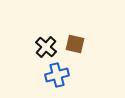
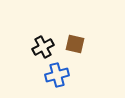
black cross: moved 3 px left; rotated 20 degrees clockwise
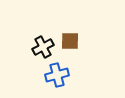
brown square: moved 5 px left, 3 px up; rotated 12 degrees counterclockwise
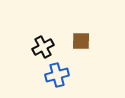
brown square: moved 11 px right
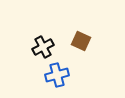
brown square: rotated 24 degrees clockwise
